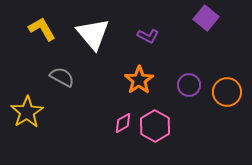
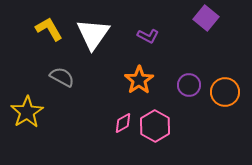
yellow L-shape: moved 7 px right
white triangle: rotated 15 degrees clockwise
orange circle: moved 2 px left
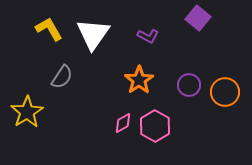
purple square: moved 8 px left
gray semicircle: rotated 95 degrees clockwise
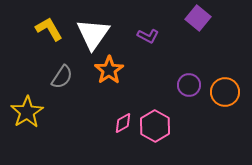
orange star: moved 30 px left, 10 px up
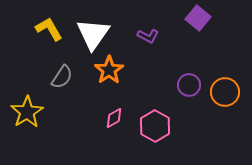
pink diamond: moved 9 px left, 5 px up
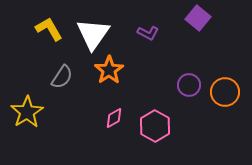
purple L-shape: moved 3 px up
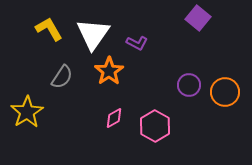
purple L-shape: moved 11 px left, 10 px down
orange star: moved 1 px down
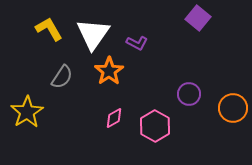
purple circle: moved 9 px down
orange circle: moved 8 px right, 16 px down
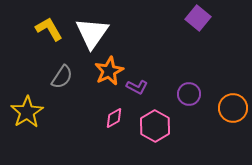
white triangle: moved 1 px left, 1 px up
purple L-shape: moved 44 px down
orange star: rotated 8 degrees clockwise
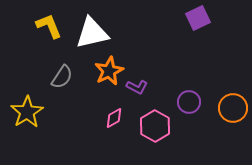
purple square: rotated 25 degrees clockwise
yellow L-shape: moved 3 px up; rotated 8 degrees clockwise
white triangle: rotated 42 degrees clockwise
purple circle: moved 8 px down
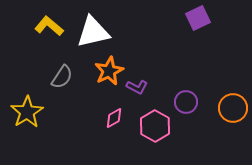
yellow L-shape: rotated 28 degrees counterclockwise
white triangle: moved 1 px right, 1 px up
purple circle: moved 3 px left
